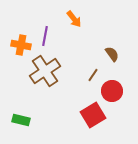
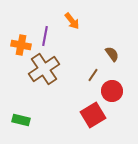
orange arrow: moved 2 px left, 2 px down
brown cross: moved 1 px left, 2 px up
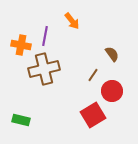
brown cross: rotated 20 degrees clockwise
